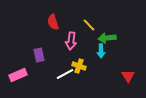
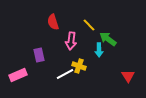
green arrow: moved 1 px right, 1 px down; rotated 42 degrees clockwise
cyan arrow: moved 2 px left, 1 px up
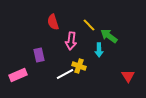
green arrow: moved 1 px right, 3 px up
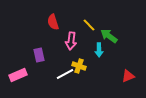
red triangle: rotated 40 degrees clockwise
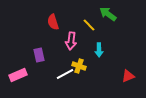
green arrow: moved 1 px left, 22 px up
